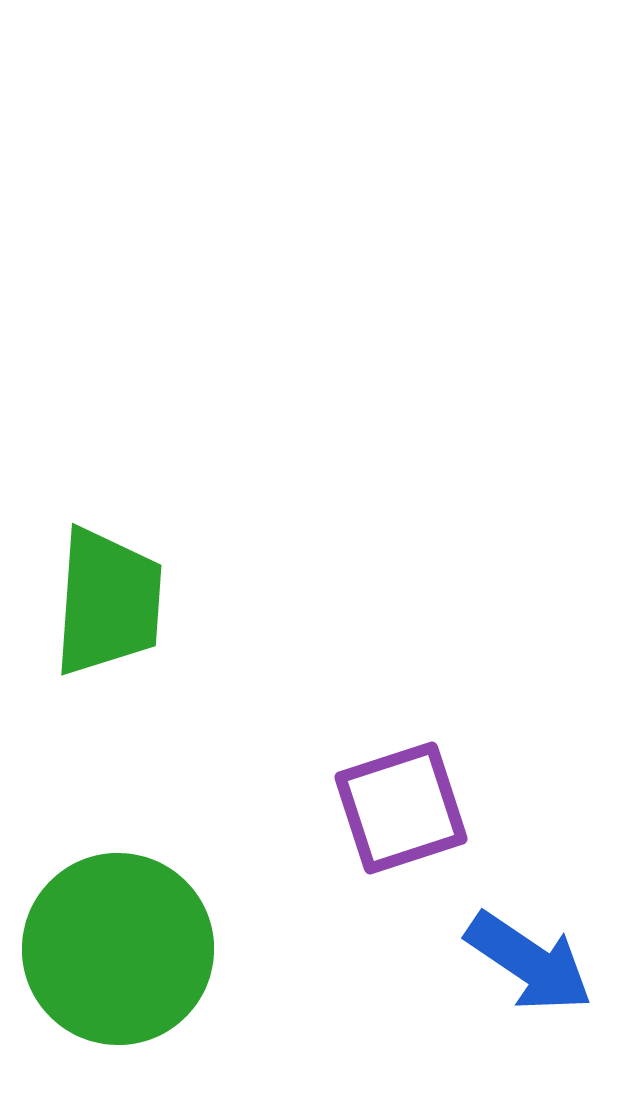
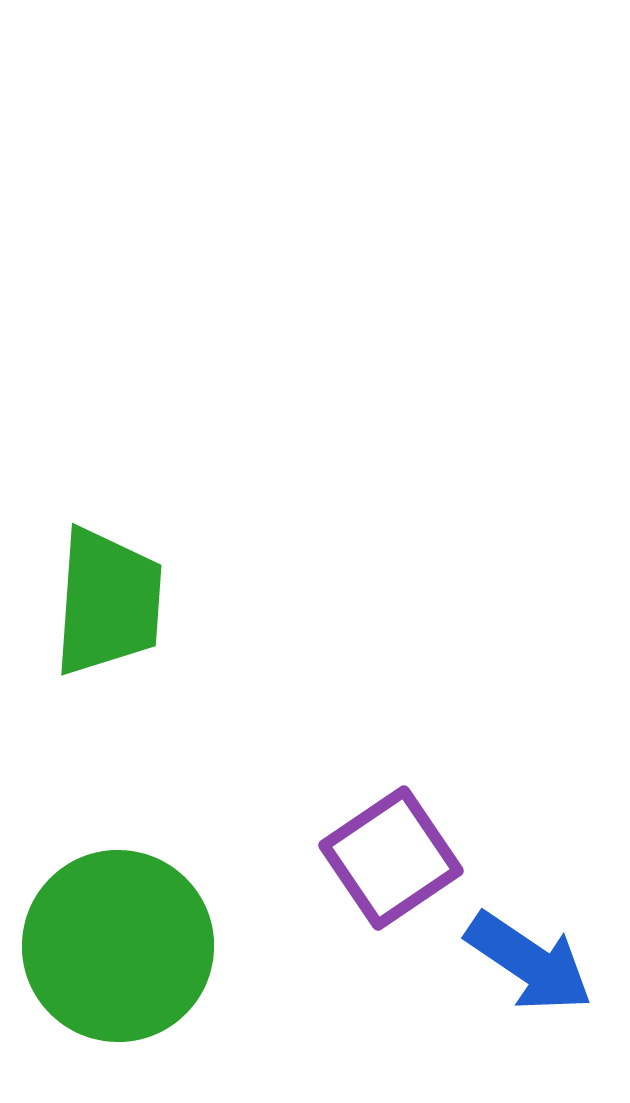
purple square: moved 10 px left, 50 px down; rotated 16 degrees counterclockwise
green circle: moved 3 px up
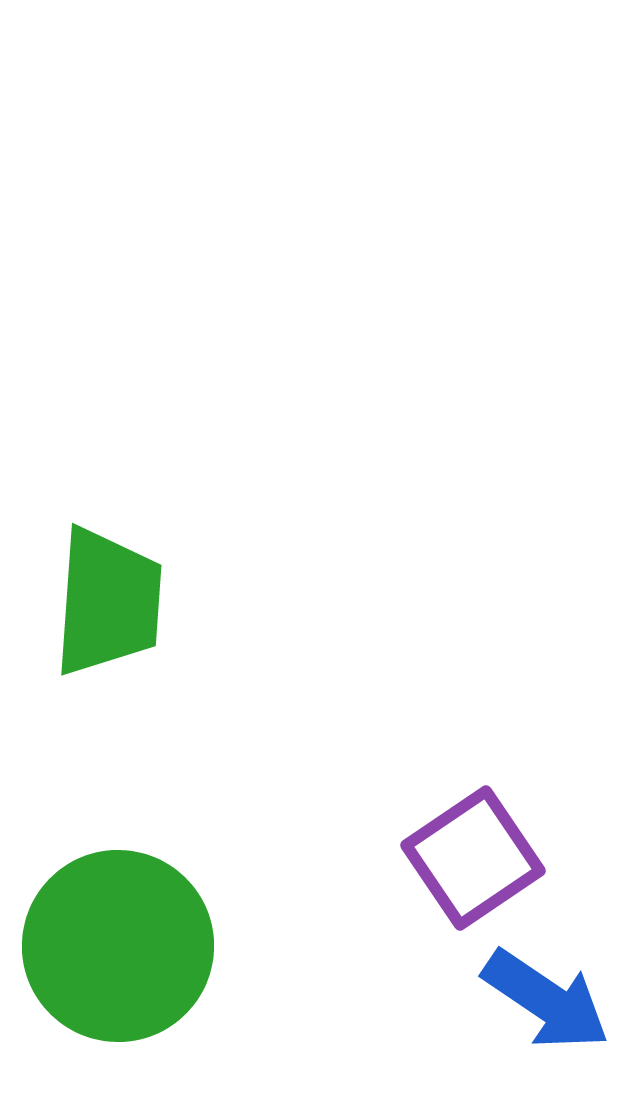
purple square: moved 82 px right
blue arrow: moved 17 px right, 38 px down
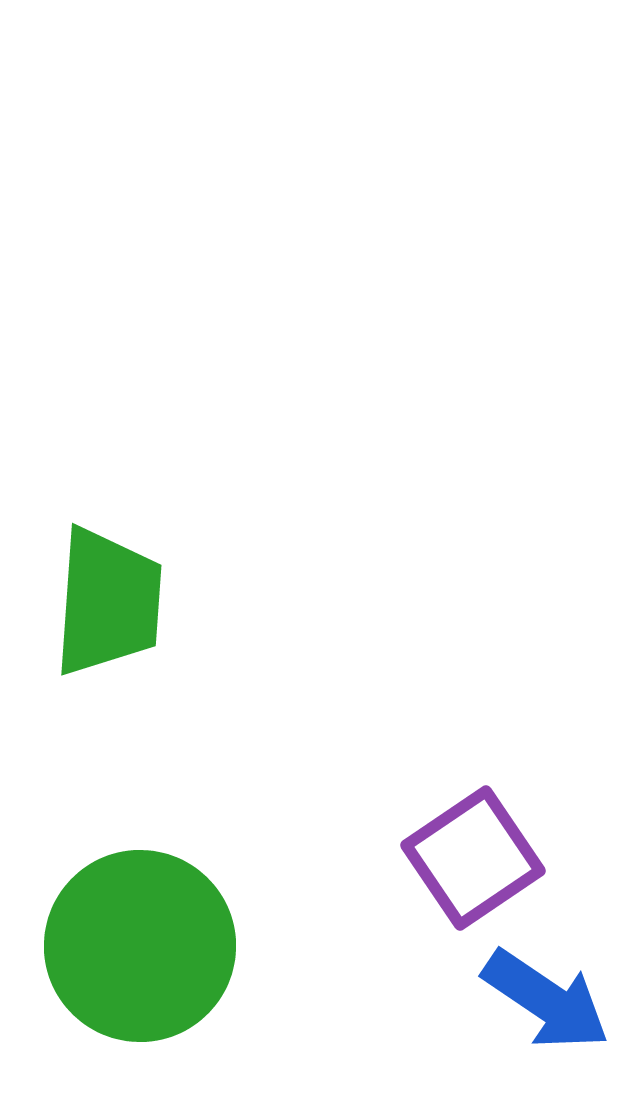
green circle: moved 22 px right
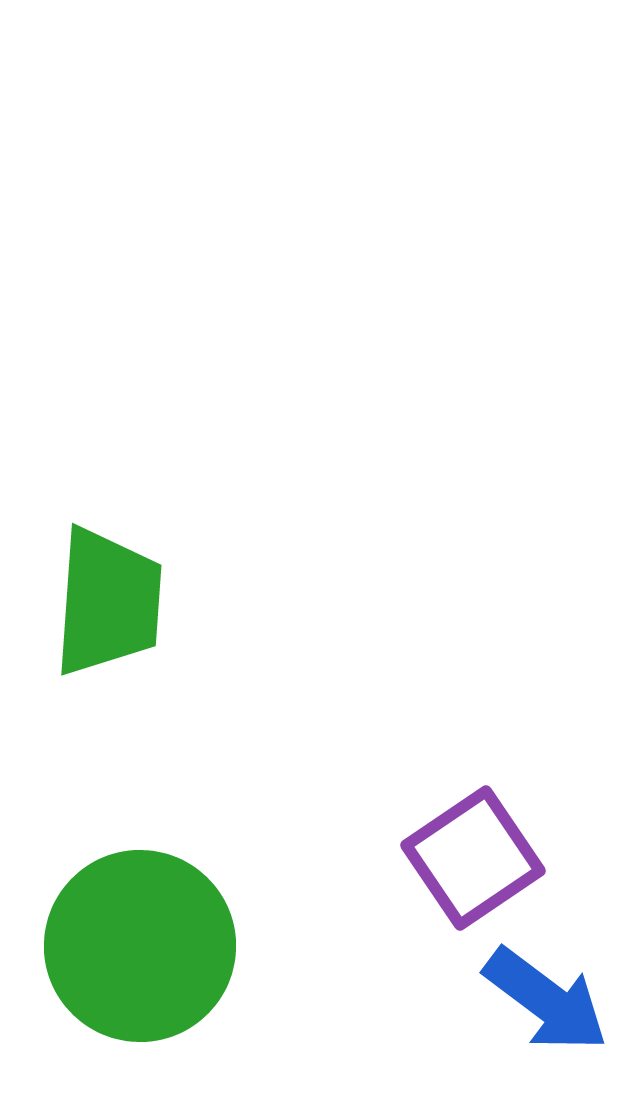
blue arrow: rotated 3 degrees clockwise
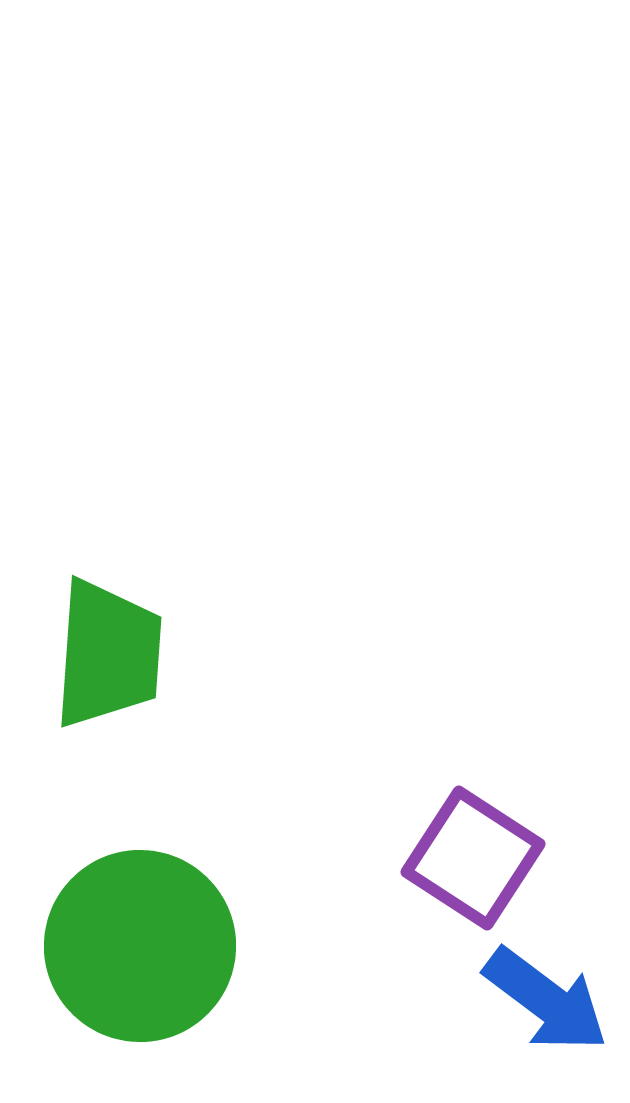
green trapezoid: moved 52 px down
purple square: rotated 23 degrees counterclockwise
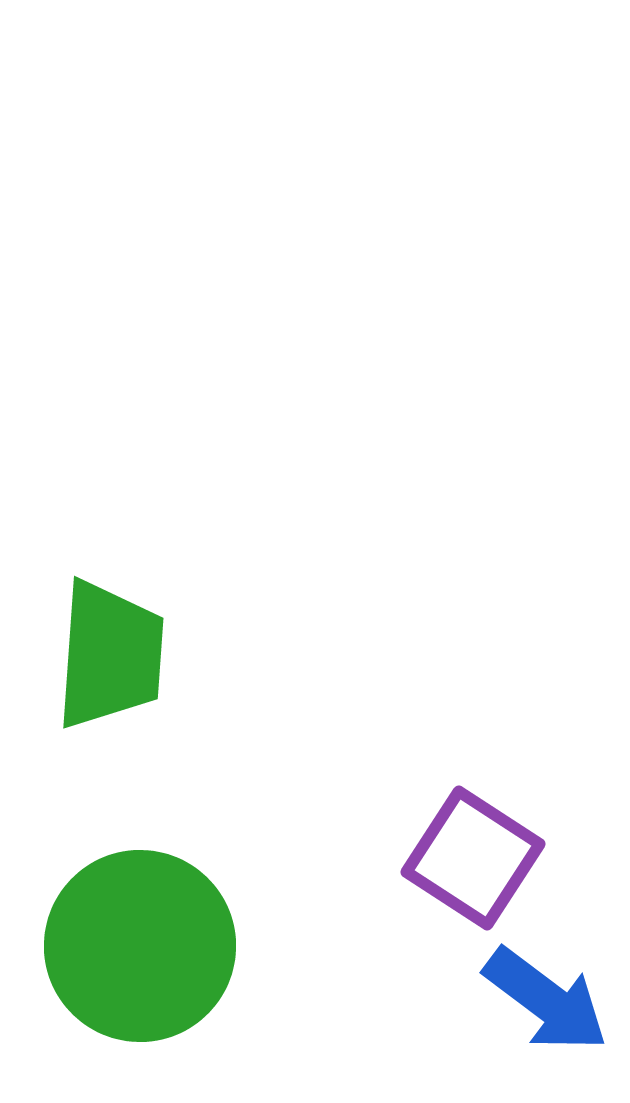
green trapezoid: moved 2 px right, 1 px down
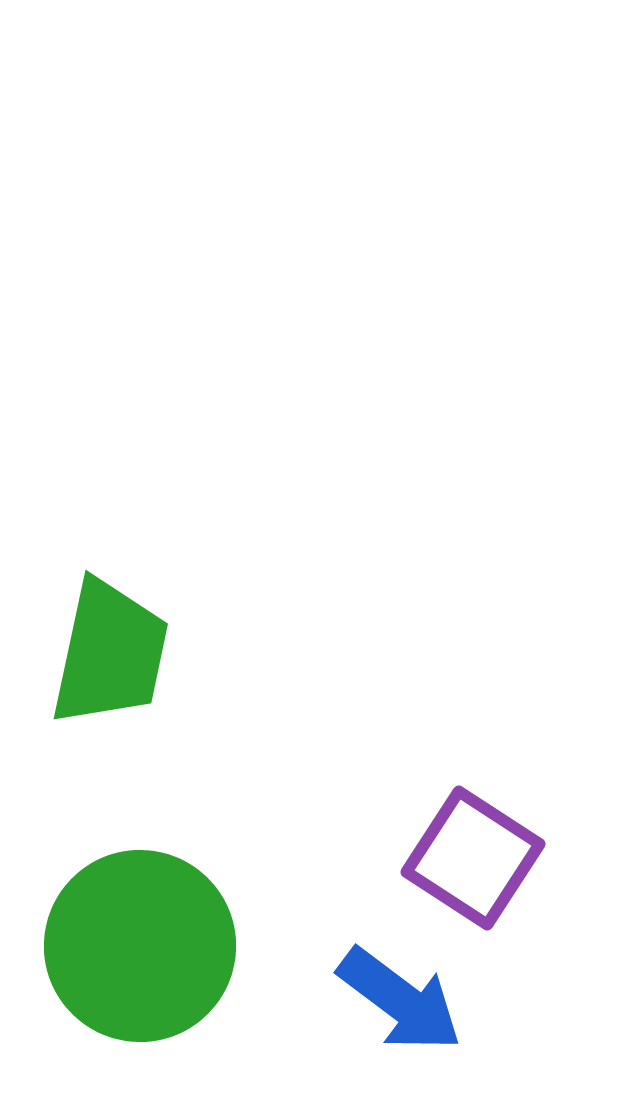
green trapezoid: moved 2 px up; rotated 8 degrees clockwise
blue arrow: moved 146 px left
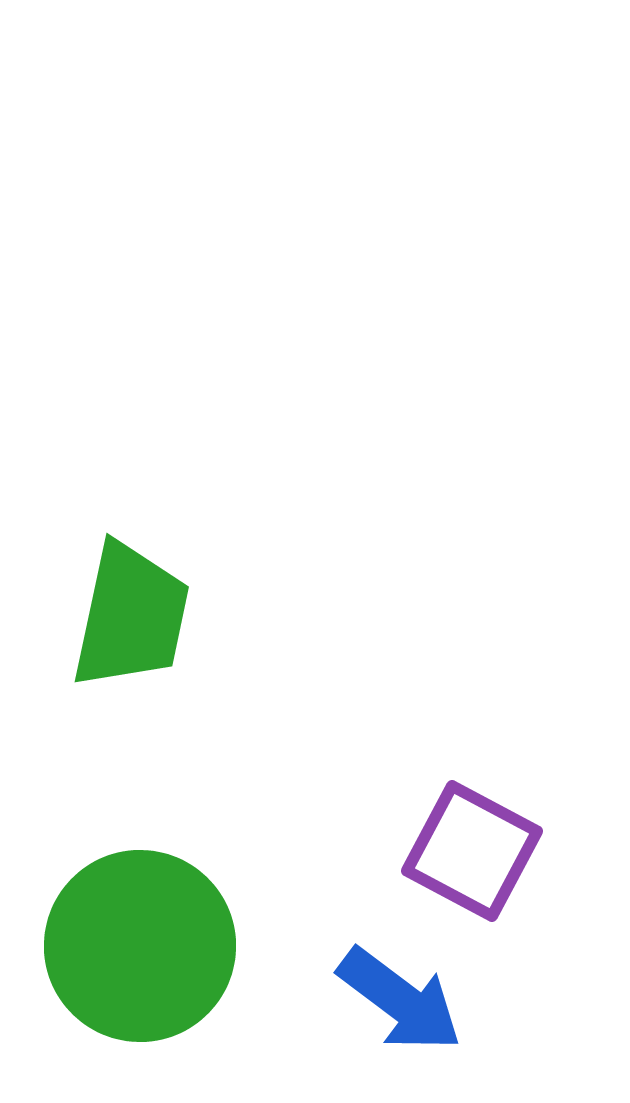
green trapezoid: moved 21 px right, 37 px up
purple square: moved 1 px left, 7 px up; rotated 5 degrees counterclockwise
